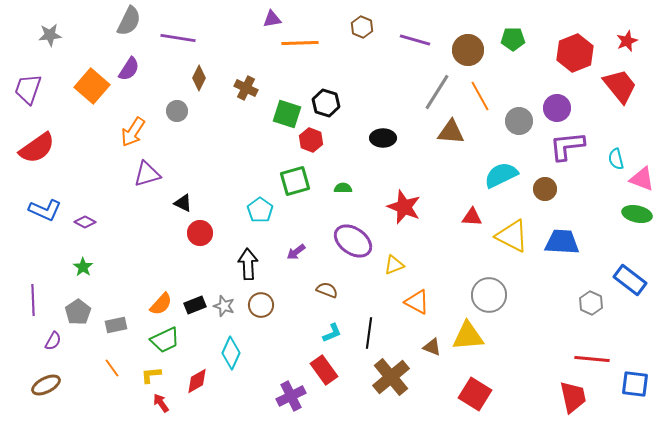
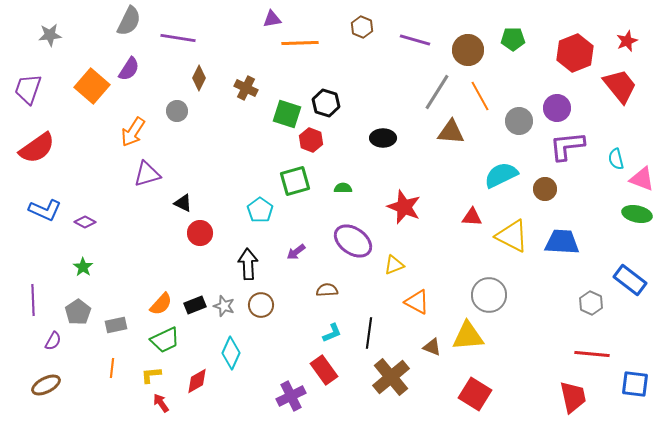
brown semicircle at (327, 290): rotated 25 degrees counterclockwise
red line at (592, 359): moved 5 px up
orange line at (112, 368): rotated 42 degrees clockwise
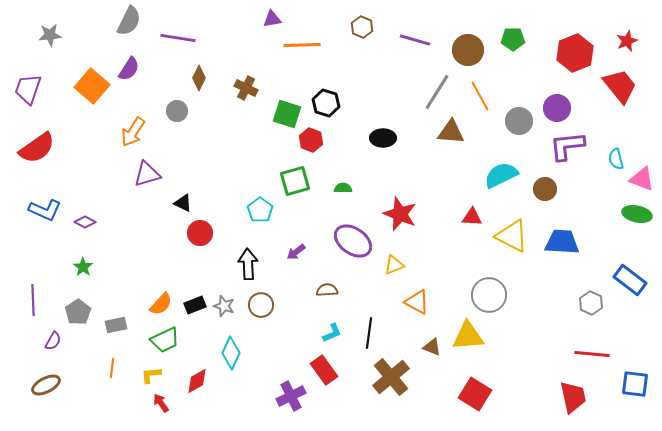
orange line at (300, 43): moved 2 px right, 2 px down
red star at (404, 207): moved 4 px left, 7 px down
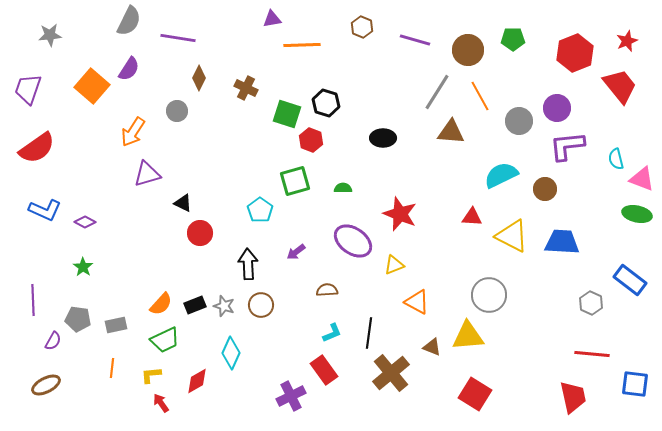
gray pentagon at (78, 312): moved 7 px down; rotated 30 degrees counterclockwise
brown cross at (391, 377): moved 4 px up
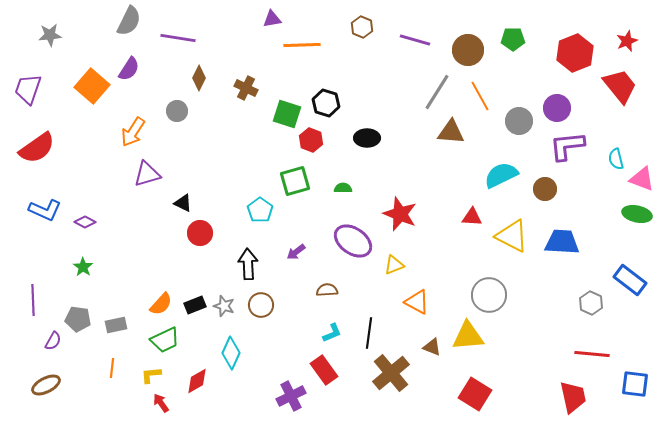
black ellipse at (383, 138): moved 16 px left
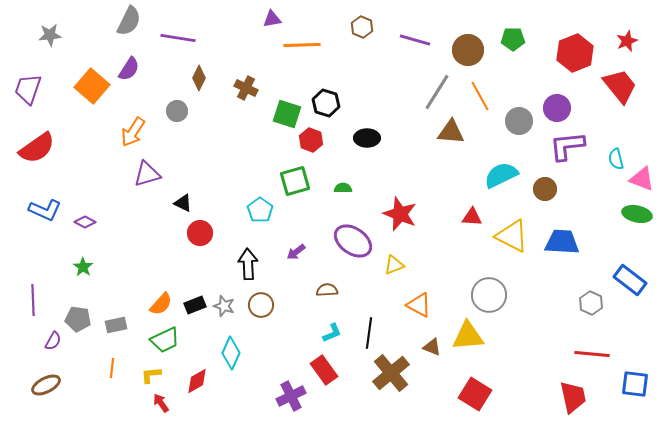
orange triangle at (417, 302): moved 2 px right, 3 px down
